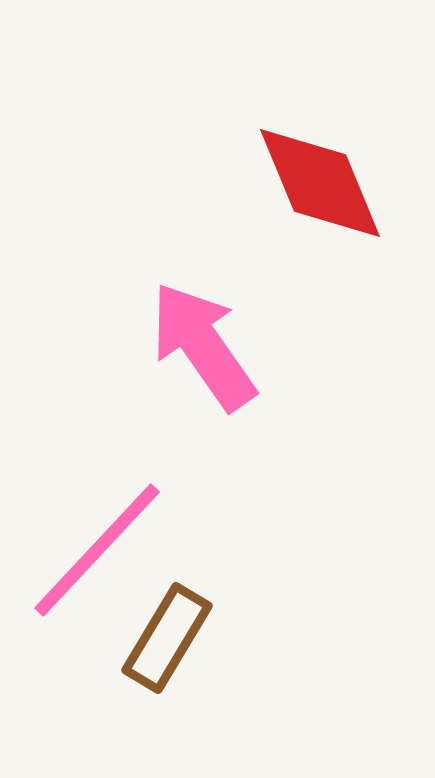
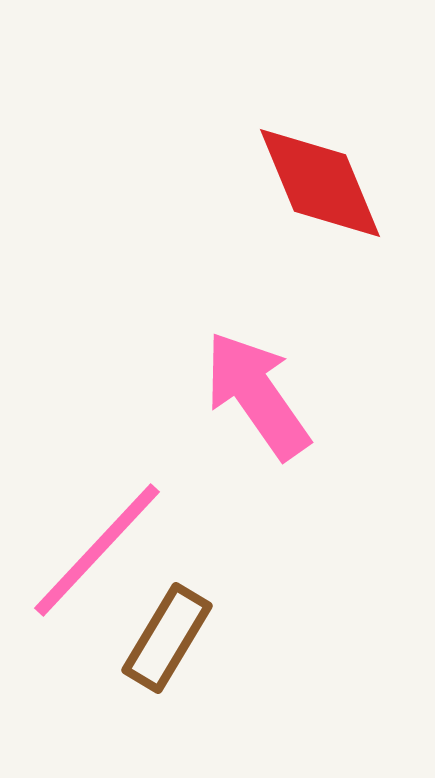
pink arrow: moved 54 px right, 49 px down
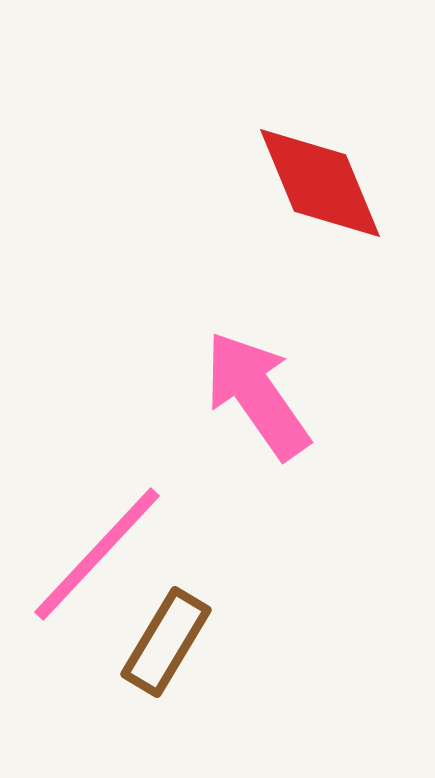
pink line: moved 4 px down
brown rectangle: moved 1 px left, 4 px down
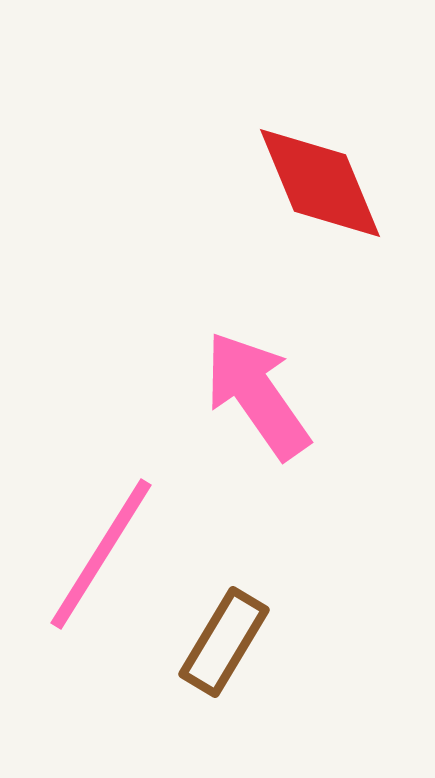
pink line: moved 4 px right; rotated 11 degrees counterclockwise
brown rectangle: moved 58 px right
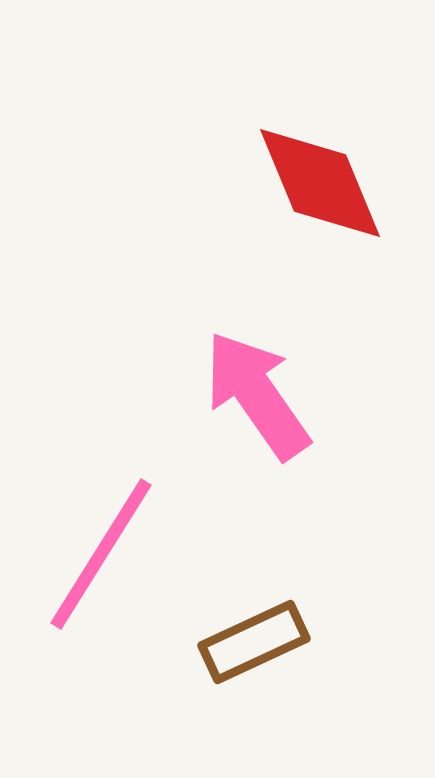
brown rectangle: moved 30 px right; rotated 34 degrees clockwise
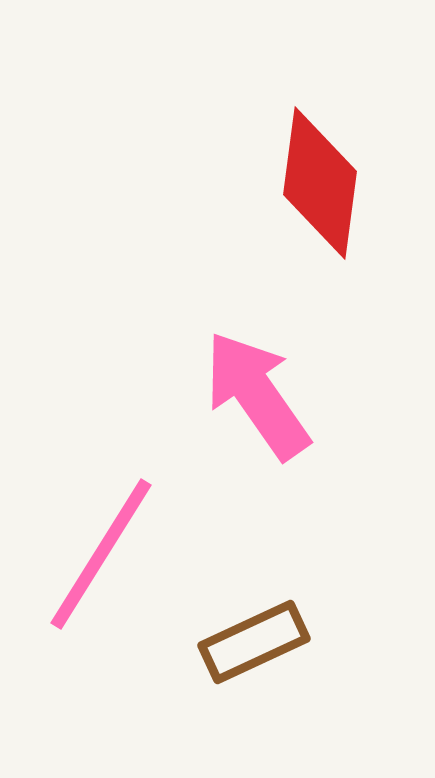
red diamond: rotated 30 degrees clockwise
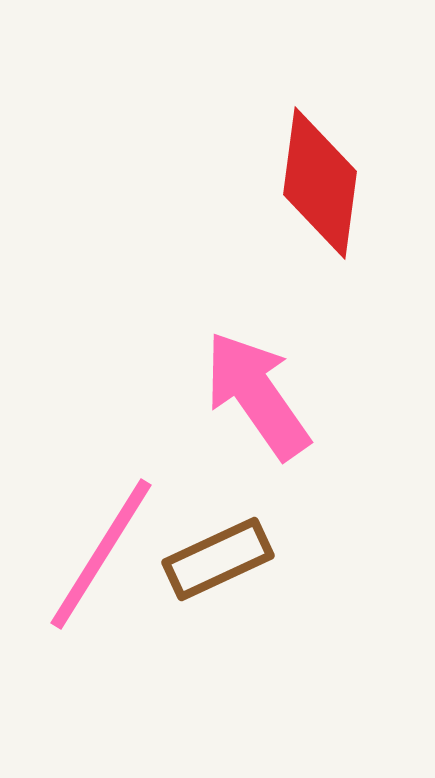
brown rectangle: moved 36 px left, 83 px up
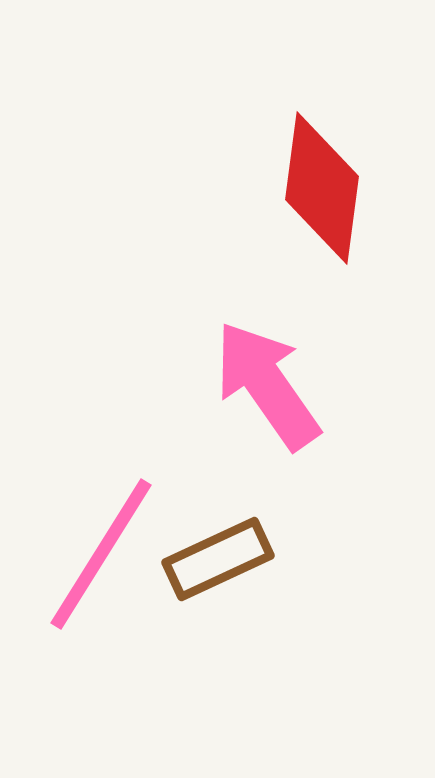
red diamond: moved 2 px right, 5 px down
pink arrow: moved 10 px right, 10 px up
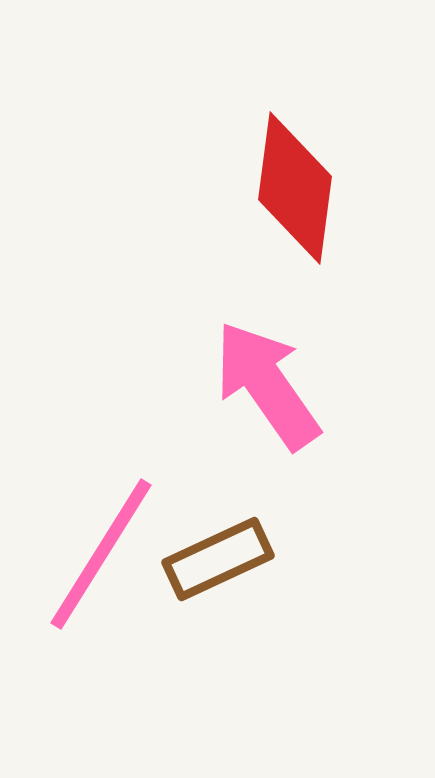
red diamond: moved 27 px left
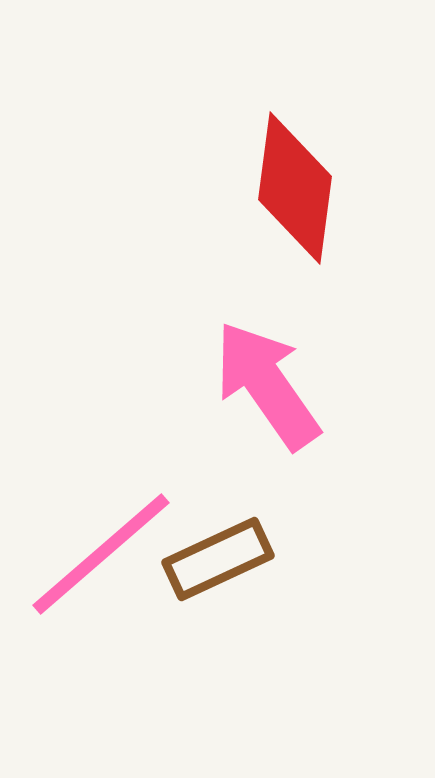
pink line: rotated 17 degrees clockwise
